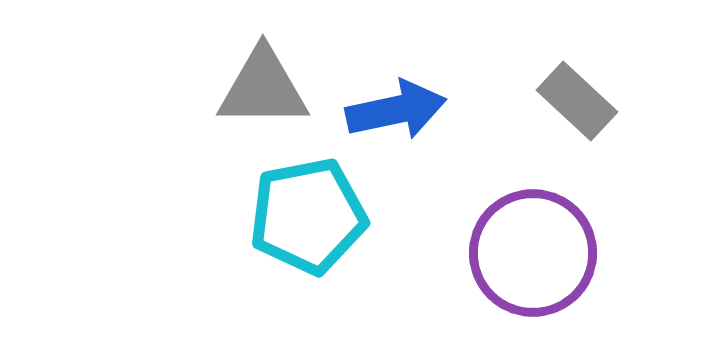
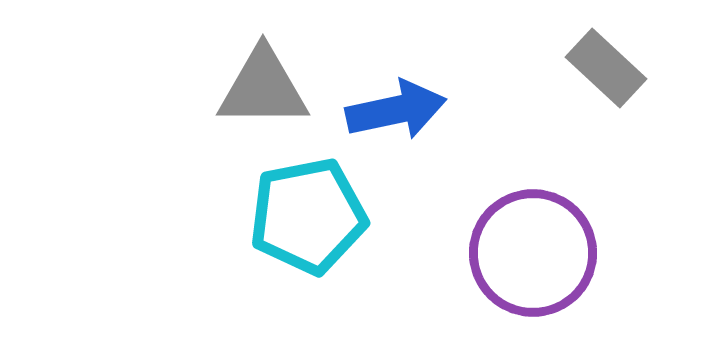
gray rectangle: moved 29 px right, 33 px up
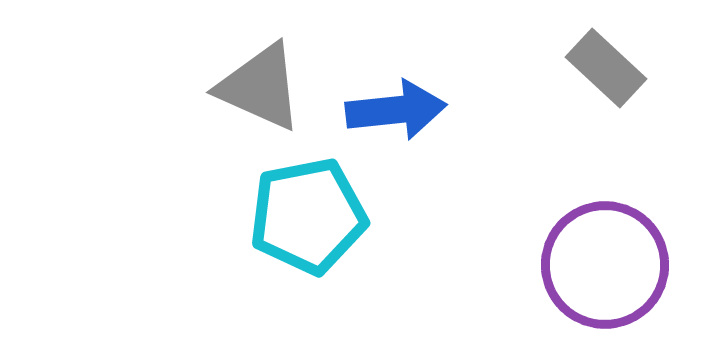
gray triangle: moved 3 px left, 1 px up; rotated 24 degrees clockwise
blue arrow: rotated 6 degrees clockwise
purple circle: moved 72 px right, 12 px down
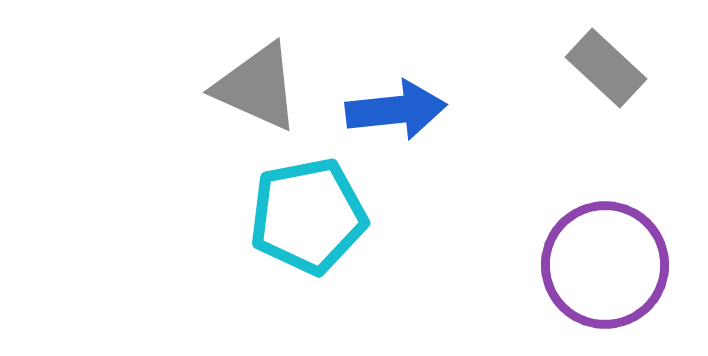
gray triangle: moved 3 px left
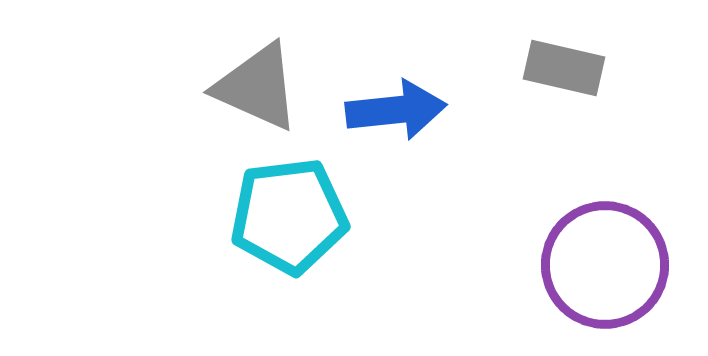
gray rectangle: moved 42 px left; rotated 30 degrees counterclockwise
cyan pentagon: moved 19 px left; rotated 4 degrees clockwise
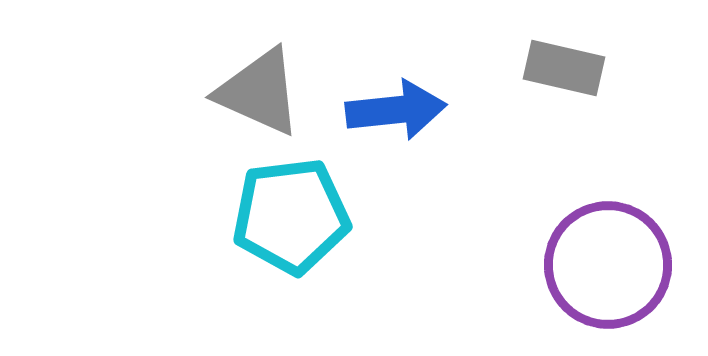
gray triangle: moved 2 px right, 5 px down
cyan pentagon: moved 2 px right
purple circle: moved 3 px right
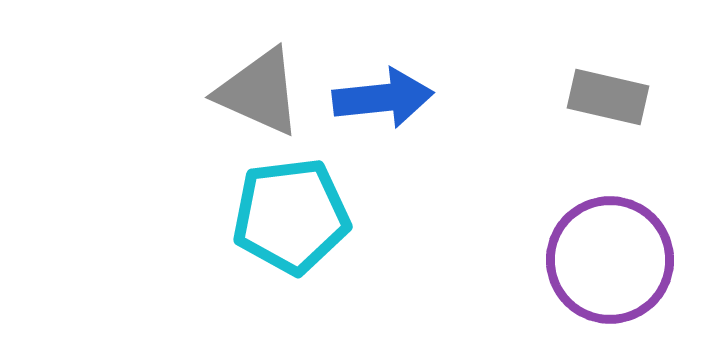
gray rectangle: moved 44 px right, 29 px down
blue arrow: moved 13 px left, 12 px up
purple circle: moved 2 px right, 5 px up
